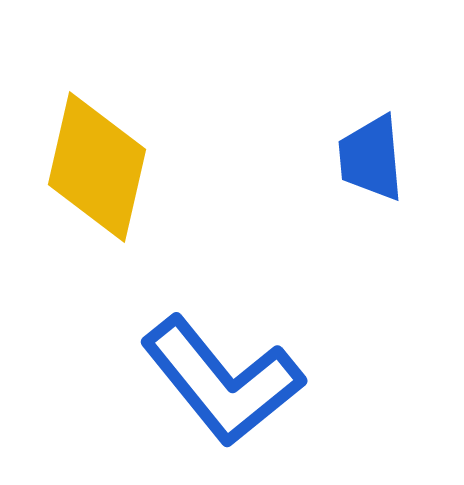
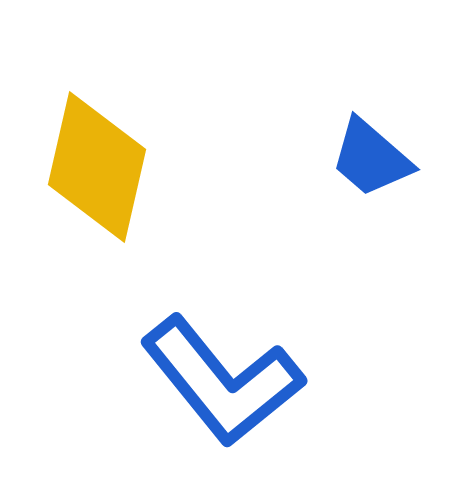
blue trapezoid: rotated 44 degrees counterclockwise
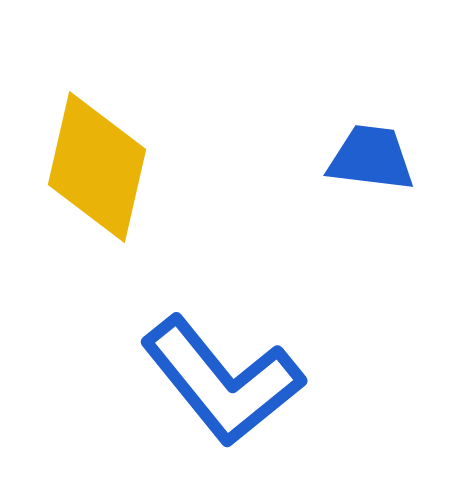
blue trapezoid: rotated 146 degrees clockwise
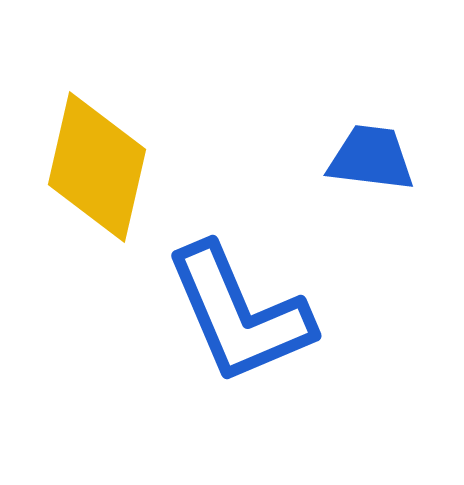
blue L-shape: moved 17 px right, 67 px up; rotated 16 degrees clockwise
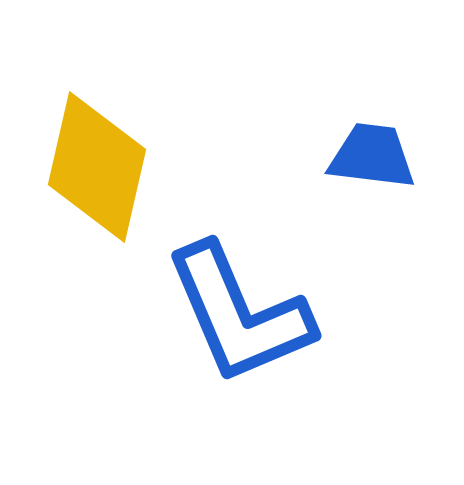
blue trapezoid: moved 1 px right, 2 px up
